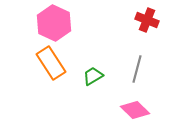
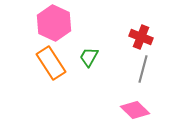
red cross: moved 6 px left, 17 px down
gray line: moved 6 px right
green trapezoid: moved 4 px left, 19 px up; rotated 30 degrees counterclockwise
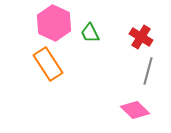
red cross: rotated 10 degrees clockwise
green trapezoid: moved 1 px right, 24 px up; rotated 55 degrees counterclockwise
orange rectangle: moved 3 px left, 1 px down
gray line: moved 5 px right, 2 px down
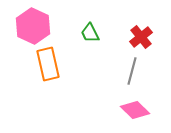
pink hexagon: moved 21 px left, 3 px down
red cross: rotated 20 degrees clockwise
orange rectangle: rotated 20 degrees clockwise
gray line: moved 16 px left
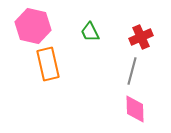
pink hexagon: rotated 12 degrees counterclockwise
green trapezoid: moved 1 px up
red cross: rotated 15 degrees clockwise
pink diamond: moved 1 px up; rotated 44 degrees clockwise
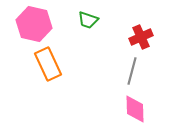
pink hexagon: moved 1 px right, 2 px up
green trapezoid: moved 2 px left, 12 px up; rotated 45 degrees counterclockwise
orange rectangle: rotated 12 degrees counterclockwise
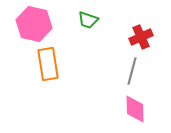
orange rectangle: rotated 16 degrees clockwise
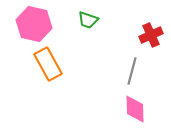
red cross: moved 10 px right, 2 px up
orange rectangle: rotated 20 degrees counterclockwise
